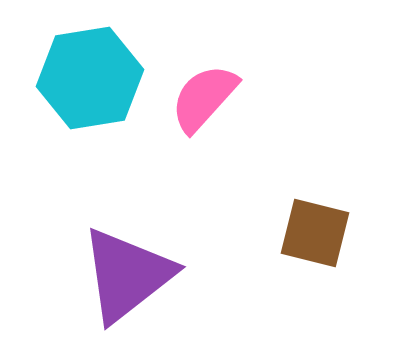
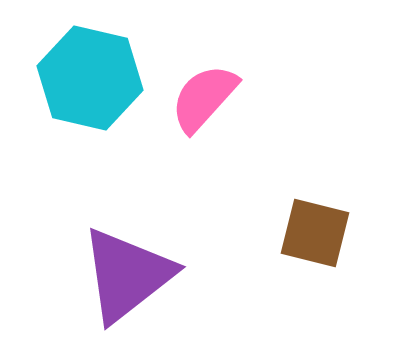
cyan hexagon: rotated 22 degrees clockwise
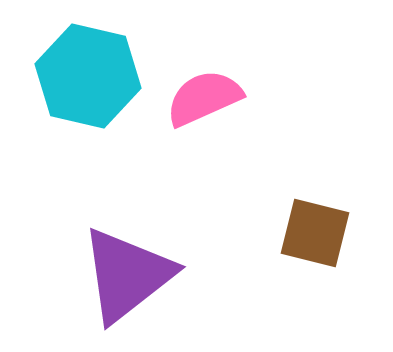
cyan hexagon: moved 2 px left, 2 px up
pink semicircle: rotated 24 degrees clockwise
